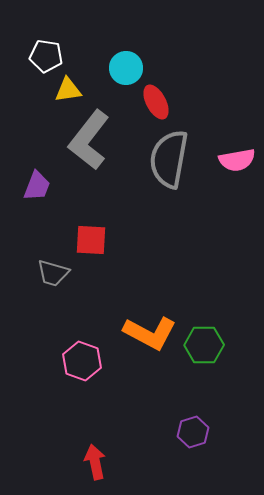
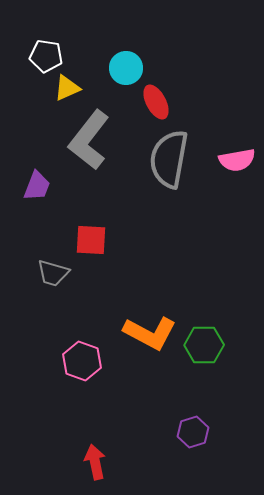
yellow triangle: moved 1 px left, 2 px up; rotated 16 degrees counterclockwise
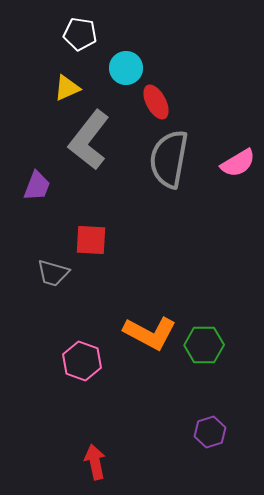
white pentagon: moved 34 px right, 22 px up
pink semicircle: moved 1 px right, 3 px down; rotated 21 degrees counterclockwise
purple hexagon: moved 17 px right
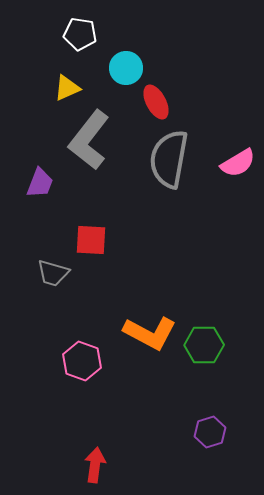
purple trapezoid: moved 3 px right, 3 px up
red arrow: moved 3 px down; rotated 20 degrees clockwise
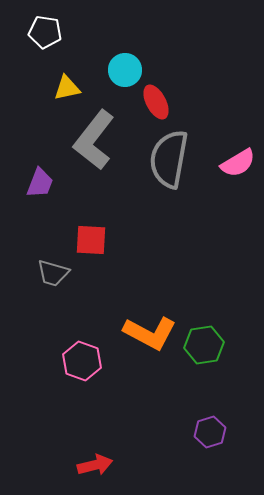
white pentagon: moved 35 px left, 2 px up
cyan circle: moved 1 px left, 2 px down
yellow triangle: rotated 12 degrees clockwise
gray L-shape: moved 5 px right
green hexagon: rotated 9 degrees counterclockwise
red arrow: rotated 68 degrees clockwise
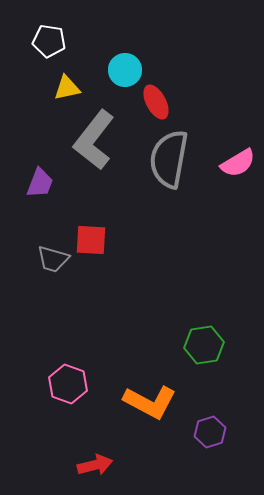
white pentagon: moved 4 px right, 9 px down
gray trapezoid: moved 14 px up
orange L-shape: moved 69 px down
pink hexagon: moved 14 px left, 23 px down
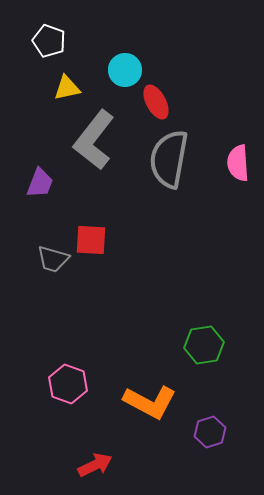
white pentagon: rotated 12 degrees clockwise
pink semicircle: rotated 117 degrees clockwise
red arrow: rotated 12 degrees counterclockwise
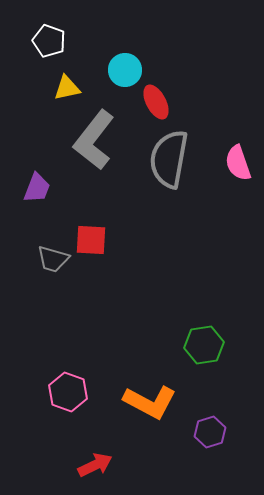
pink semicircle: rotated 15 degrees counterclockwise
purple trapezoid: moved 3 px left, 5 px down
pink hexagon: moved 8 px down
